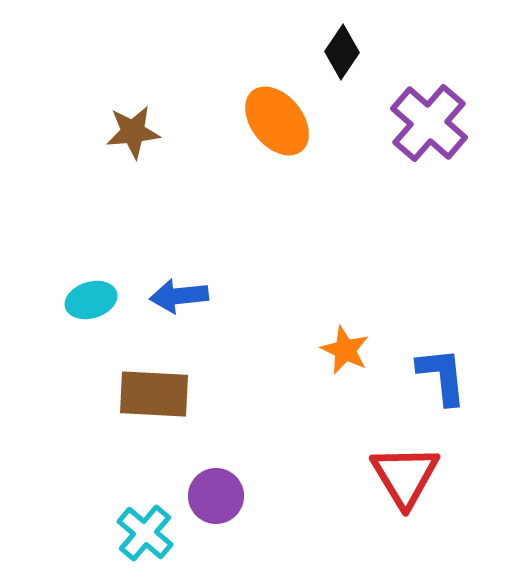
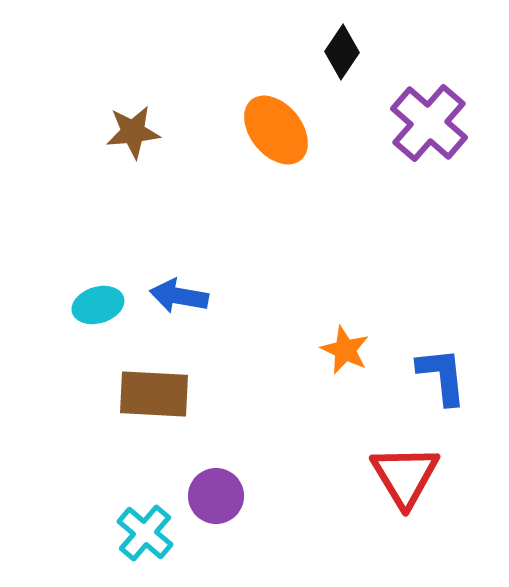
orange ellipse: moved 1 px left, 9 px down
blue arrow: rotated 16 degrees clockwise
cyan ellipse: moved 7 px right, 5 px down
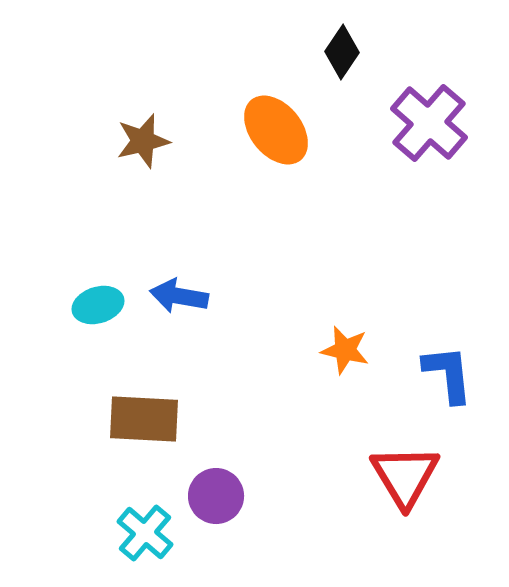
brown star: moved 10 px right, 9 px down; rotated 8 degrees counterclockwise
orange star: rotated 12 degrees counterclockwise
blue L-shape: moved 6 px right, 2 px up
brown rectangle: moved 10 px left, 25 px down
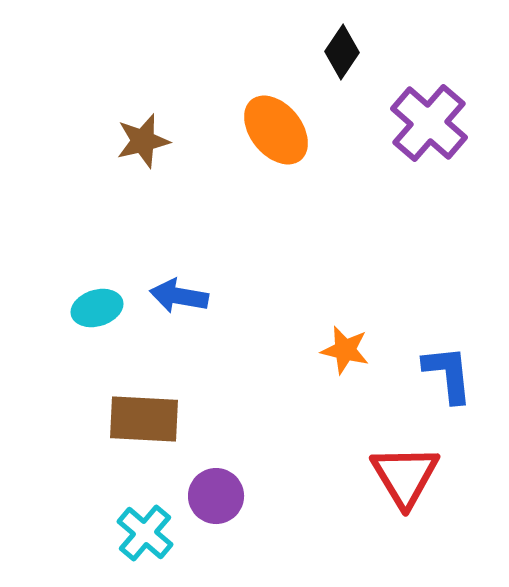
cyan ellipse: moved 1 px left, 3 px down
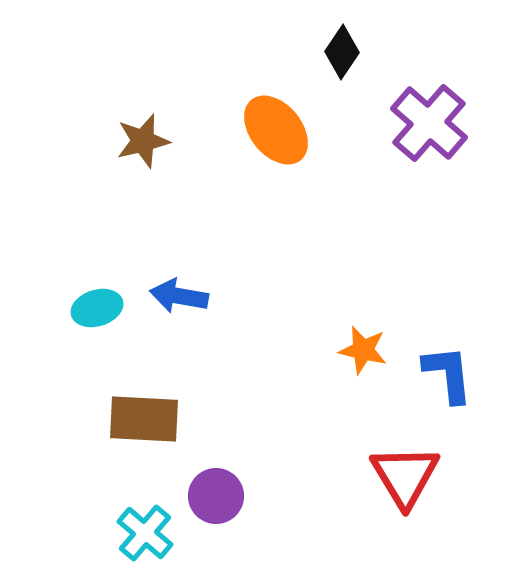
orange star: moved 18 px right
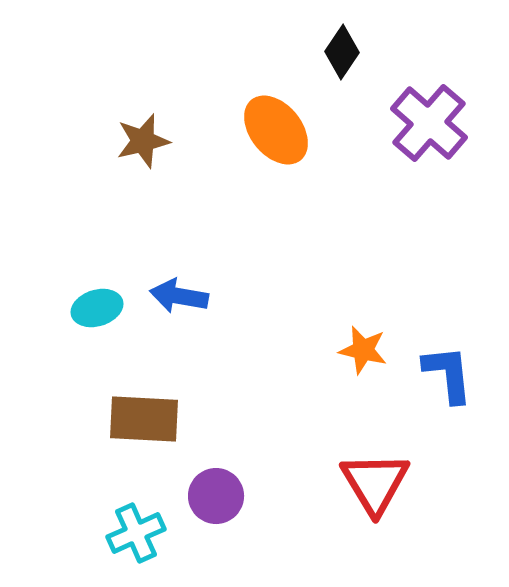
red triangle: moved 30 px left, 7 px down
cyan cross: moved 9 px left; rotated 26 degrees clockwise
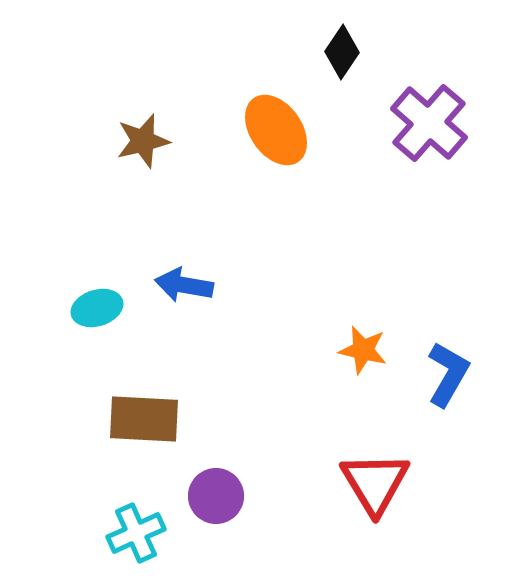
orange ellipse: rotated 4 degrees clockwise
blue arrow: moved 5 px right, 11 px up
blue L-shape: rotated 36 degrees clockwise
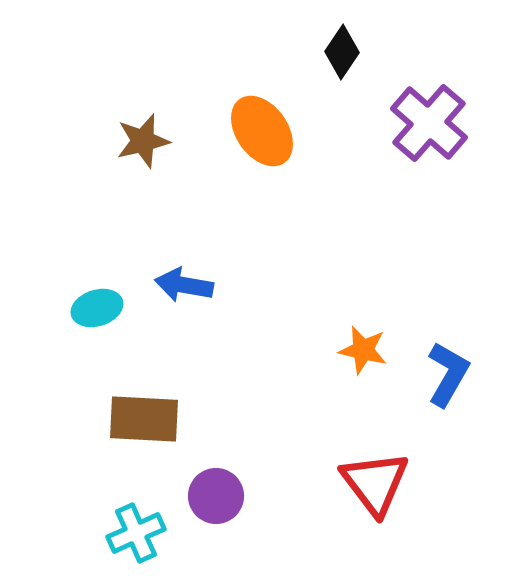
orange ellipse: moved 14 px left, 1 px down
red triangle: rotated 6 degrees counterclockwise
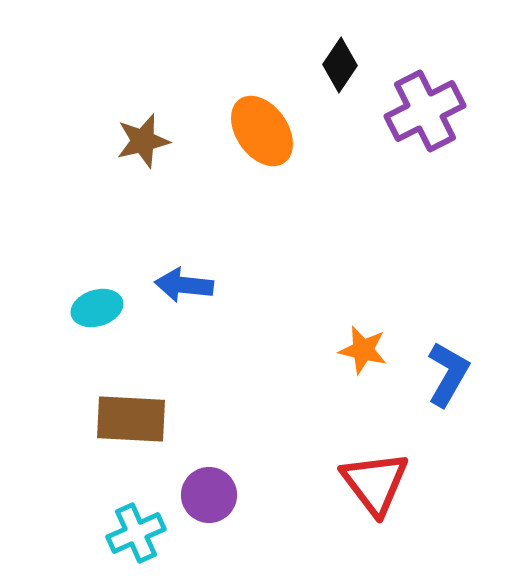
black diamond: moved 2 px left, 13 px down
purple cross: moved 4 px left, 12 px up; rotated 22 degrees clockwise
blue arrow: rotated 4 degrees counterclockwise
brown rectangle: moved 13 px left
purple circle: moved 7 px left, 1 px up
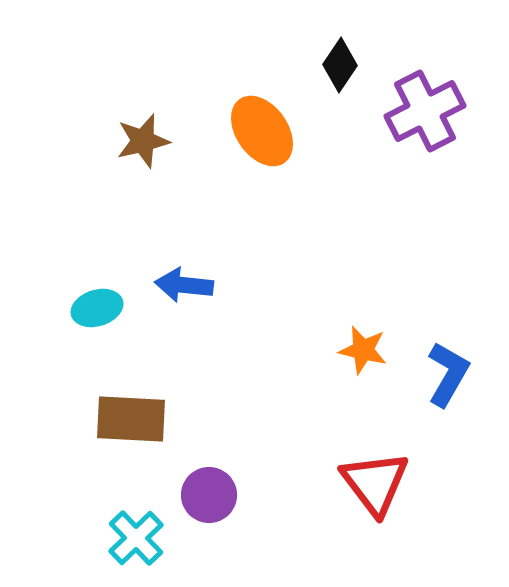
cyan cross: moved 5 px down; rotated 20 degrees counterclockwise
